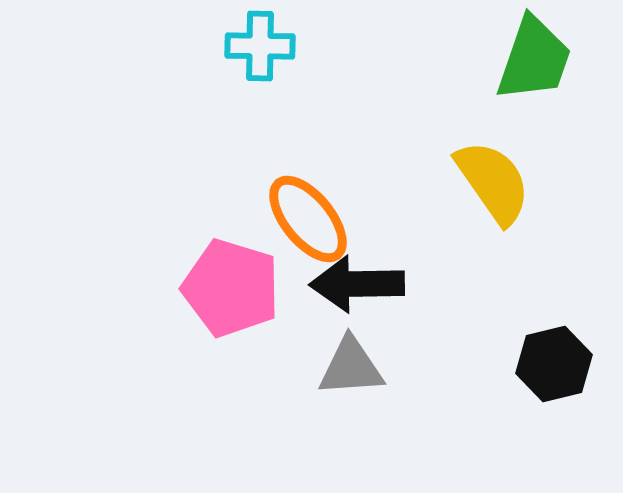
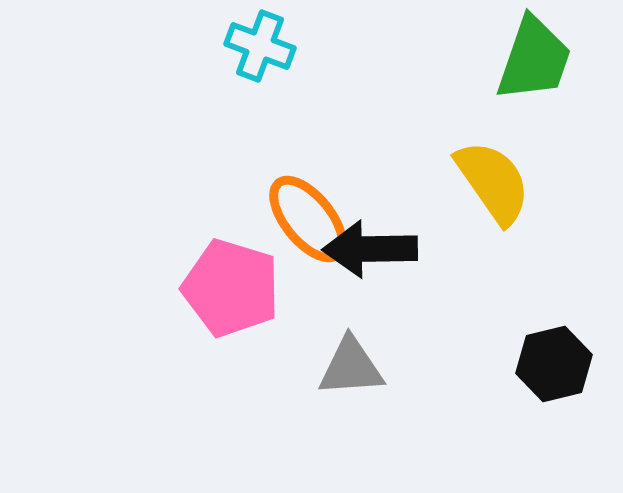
cyan cross: rotated 20 degrees clockwise
black arrow: moved 13 px right, 35 px up
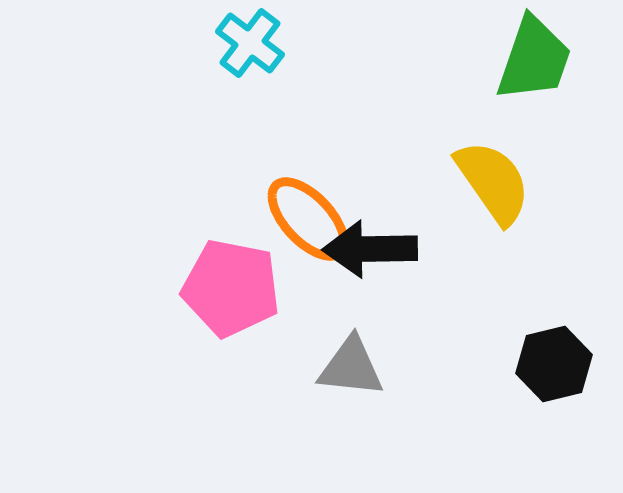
cyan cross: moved 10 px left, 3 px up; rotated 16 degrees clockwise
orange ellipse: rotated 4 degrees counterclockwise
pink pentagon: rotated 6 degrees counterclockwise
gray triangle: rotated 10 degrees clockwise
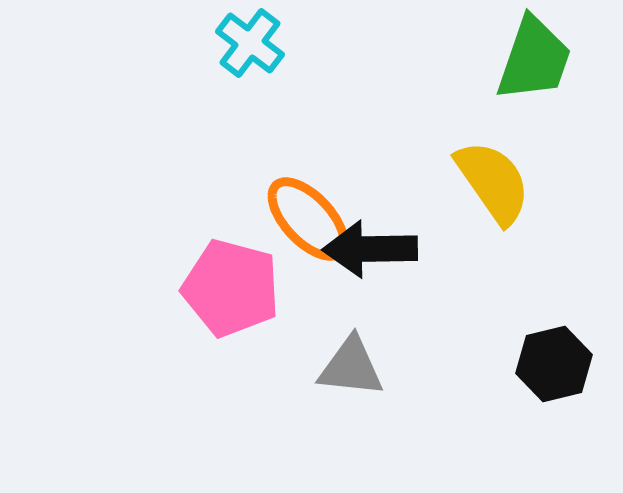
pink pentagon: rotated 4 degrees clockwise
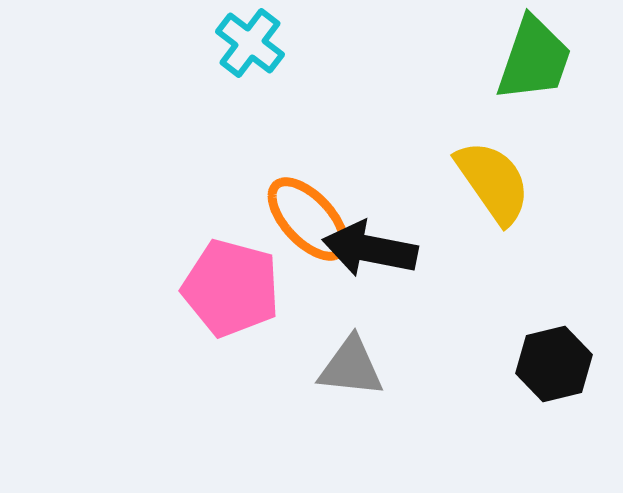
black arrow: rotated 12 degrees clockwise
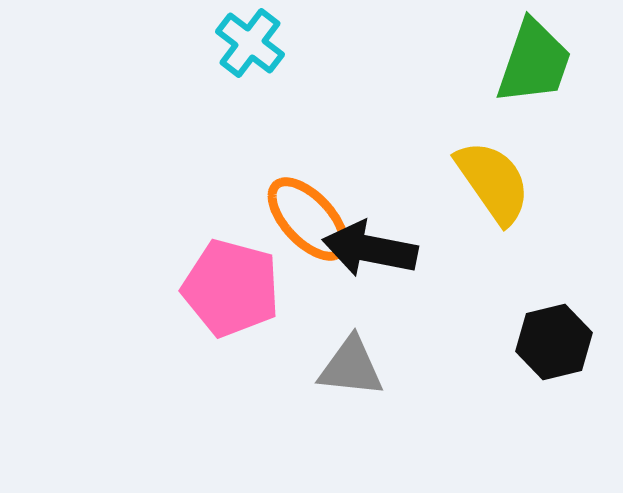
green trapezoid: moved 3 px down
black hexagon: moved 22 px up
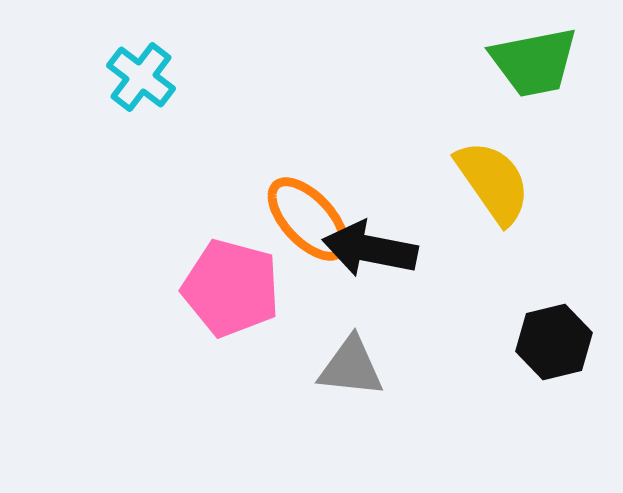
cyan cross: moved 109 px left, 34 px down
green trapezoid: rotated 60 degrees clockwise
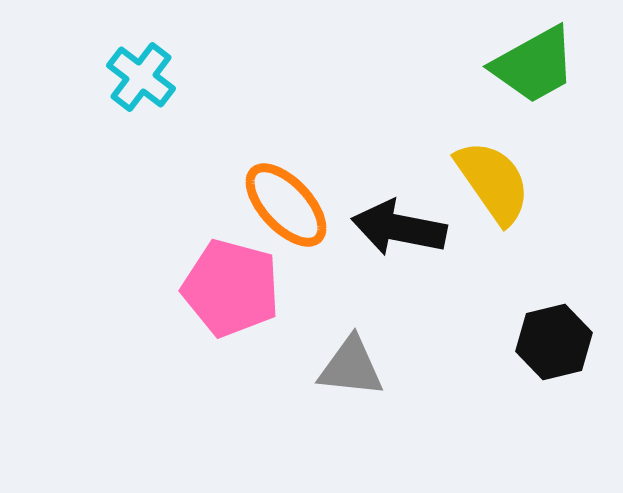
green trapezoid: moved 3 px down; rotated 18 degrees counterclockwise
orange ellipse: moved 22 px left, 14 px up
black arrow: moved 29 px right, 21 px up
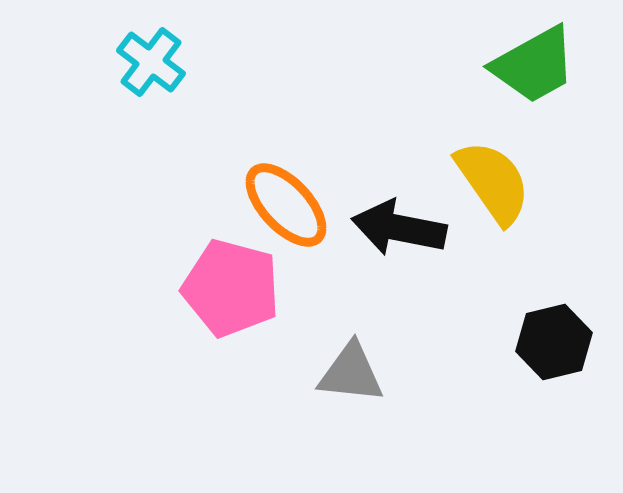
cyan cross: moved 10 px right, 15 px up
gray triangle: moved 6 px down
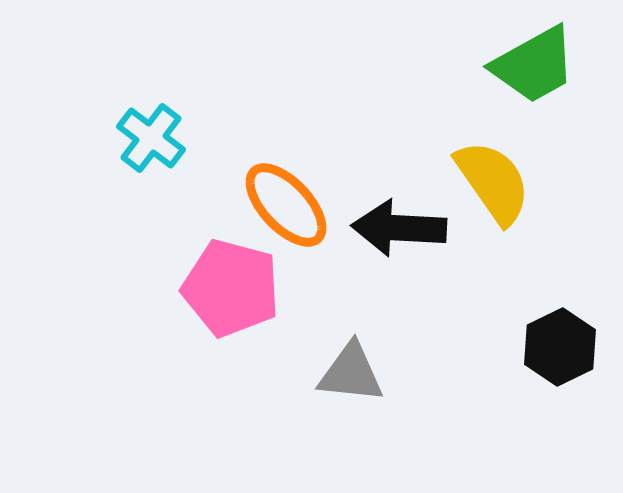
cyan cross: moved 76 px down
black arrow: rotated 8 degrees counterclockwise
black hexagon: moved 6 px right, 5 px down; rotated 12 degrees counterclockwise
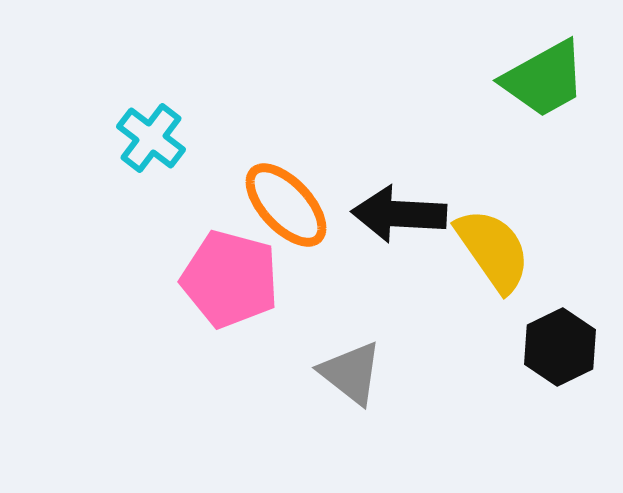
green trapezoid: moved 10 px right, 14 px down
yellow semicircle: moved 68 px down
black arrow: moved 14 px up
pink pentagon: moved 1 px left, 9 px up
gray triangle: rotated 32 degrees clockwise
